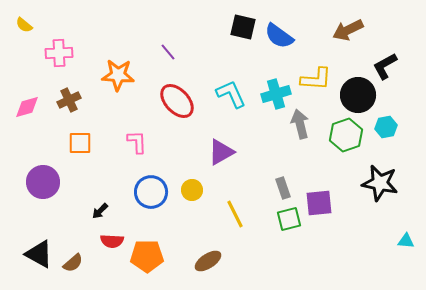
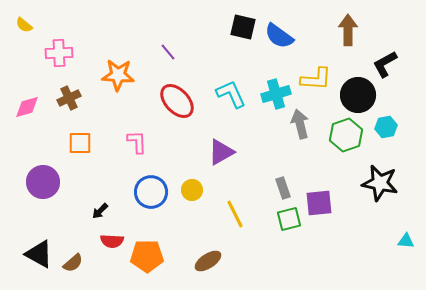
brown arrow: rotated 116 degrees clockwise
black L-shape: moved 2 px up
brown cross: moved 2 px up
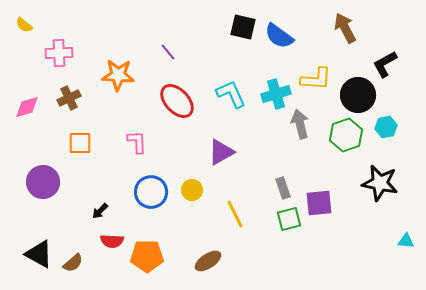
brown arrow: moved 3 px left, 2 px up; rotated 28 degrees counterclockwise
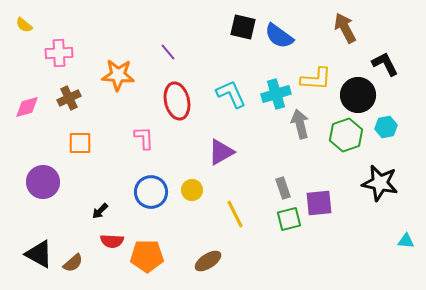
black L-shape: rotated 92 degrees clockwise
red ellipse: rotated 30 degrees clockwise
pink L-shape: moved 7 px right, 4 px up
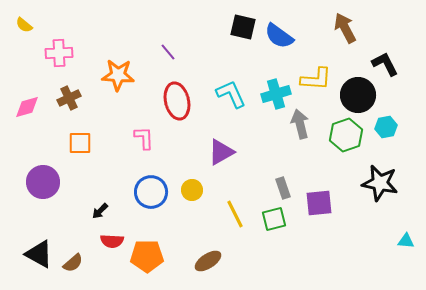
green square: moved 15 px left
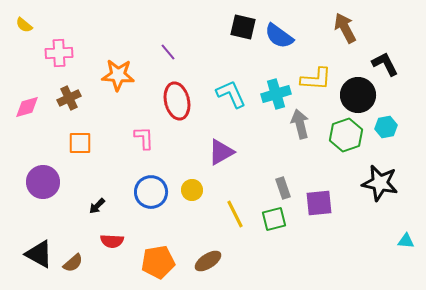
black arrow: moved 3 px left, 5 px up
orange pentagon: moved 11 px right, 6 px down; rotated 8 degrees counterclockwise
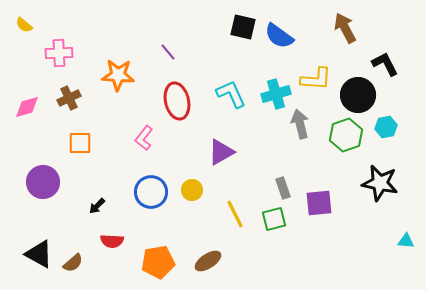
pink L-shape: rotated 140 degrees counterclockwise
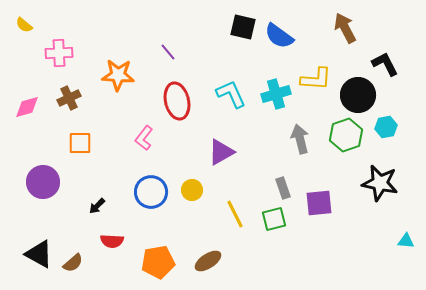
gray arrow: moved 15 px down
